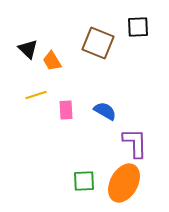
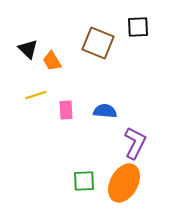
blue semicircle: rotated 25 degrees counterclockwise
purple L-shape: rotated 28 degrees clockwise
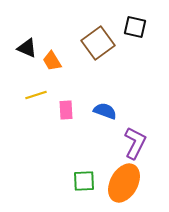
black square: moved 3 px left; rotated 15 degrees clockwise
brown square: rotated 32 degrees clockwise
black triangle: moved 1 px left, 1 px up; rotated 20 degrees counterclockwise
blue semicircle: rotated 15 degrees clockwise
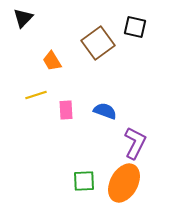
black triangle: moved 4 px left, 30 px up; rotated 50 degrees clockwise
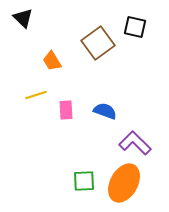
black triangle: rotated 30 degrees counterclockwise
purple L-shape: rotated 72 degrees counterclockwise
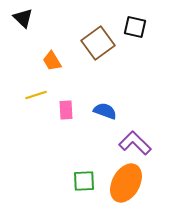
orange ellipse: moved 2 px right
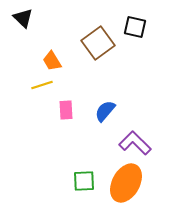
yellow line: moved 6 px right, 10 px up
blue semicircle: rotated 70 degrees counterclockwise
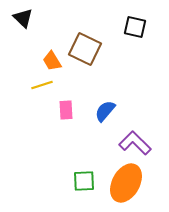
brown square: moved 13 px left, 6 px down; rotated 28 degrees counterclockwise
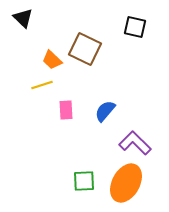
orange trapezoid: moved 1 px up; rotated 15 degrees counterclockwise
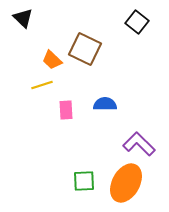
black square: moved 2 px right, 5 px up; rotated 25 degrees clockwise
blue semicircle: moved 7 px up; rotated 50 degrees clockwise
purple L-shape: moved 4 px right, 1 px down
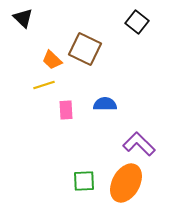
yellow line: moved 2 px right
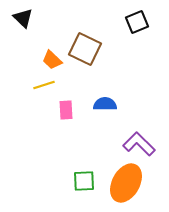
black square: rotated 30 degrees clockwise
